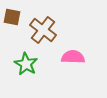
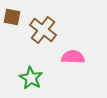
green star: moved 5 px right, 14 px down
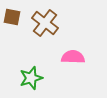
brown cross: moved 2 px right, 7 px up
green star: rotated 25 degrees clockwise
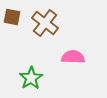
green star: rotated 15 degrees counterclockwise
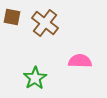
pink semicircle: moved 7 px right, 4 px down
green star: moved 4 px right
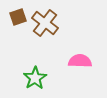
brown square: moved 6 px right; rotated 30 degrees counterclockwise
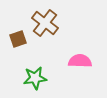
brown square: moved 22 px down
green star: rotated 25 degrees clockwise
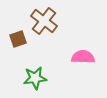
brown cross: moved 1 px left, 2 px up
pink semicircle: moved 3 px right, 4 px up
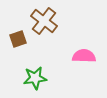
pink semicircle: moved 1 px right, 1 px up
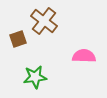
green star: moved 1 px up
